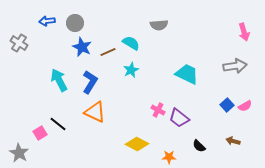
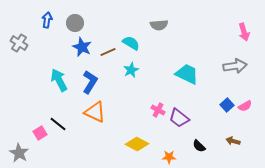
blue arrow: moved 1 px up; rotated 105 degrees clockwise
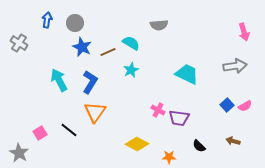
orange triangle: rotated 40 degrees clockwise
purple trapezoid: rotated 30 degrees counterclockwise
black line: moved 11 px right, 6 px down
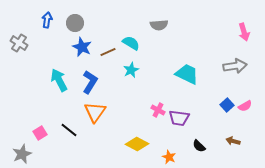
gray star: moved 3 px right, 1 px down; rotated 18 degrees clockwise
orange star: rotated 24 degrees clockwise
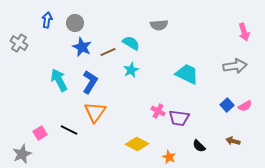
pink cross: moved 1 px down
black line: rotated 12 degrees counterclockwise
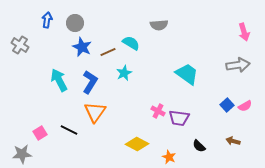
gray cross: moved 1 px right, 2 px down
gray arrow: moved 3 px right, 1 px up
cyan star: moved 7 px left, 3 px down
cyan trapezoid: rotated 10 degrees clockwise
gray star: rotated 18 degrees clockwise
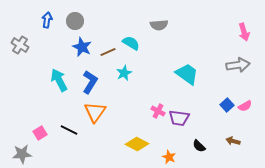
gray circle: moved 2 px up
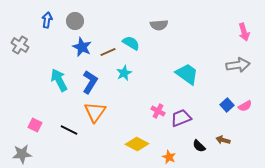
purple trapezoid: moved 2 px right; rotated 150 degrees clockwise
pink square: moved 5 px left, 8 px up; rotated 32 degrees counterclockwise
brown arrow: moved 10 px left, 1 px up
